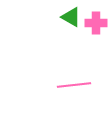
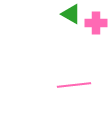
green triangle: moved 3 px up
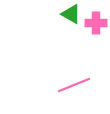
pink line: rotated 16 degrees counterclockwise
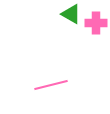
pink line: moved 23 px left; rotated 8 degrees clockwise
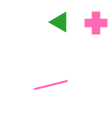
green triangle: moved 11 px left, 8 px down
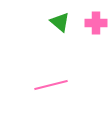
green triangle: rotated 10 degrees clockwise
